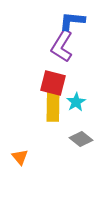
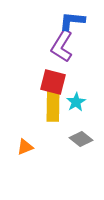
red square: moved 1 px up
orange triangle: moved 5 px right, 10 px up; rotated 48 degrees clockwise
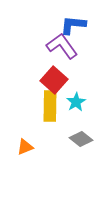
blue L-shape: moved 1 px right, 4 px down
purple L-shape: rotated 112 degrees clockwise
red square: moved 1 px right, 2 px up; rotated 28 degrees clockwise
yellow rectangle: moved 3 px left
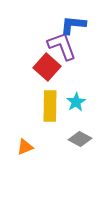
purple L-shape: rotated 16 degrees clockwise
red square: moved 7 px left, 13 px up
gray diamond: moved 1 px left; rotated 10 degrees counterclockwise
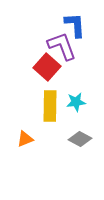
blue L-shape: moved 2 px right; rotated 80 degrees clockwise
cyan star: rotated 24 degrees clockwise
orange triangle: moved 8 px up
